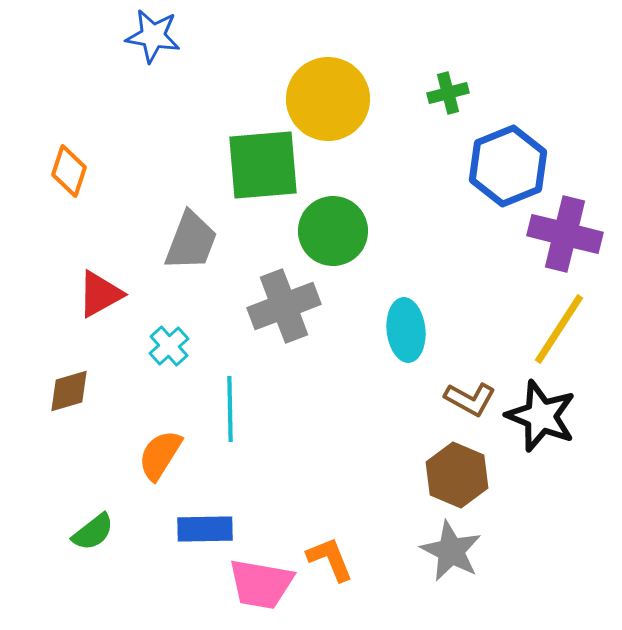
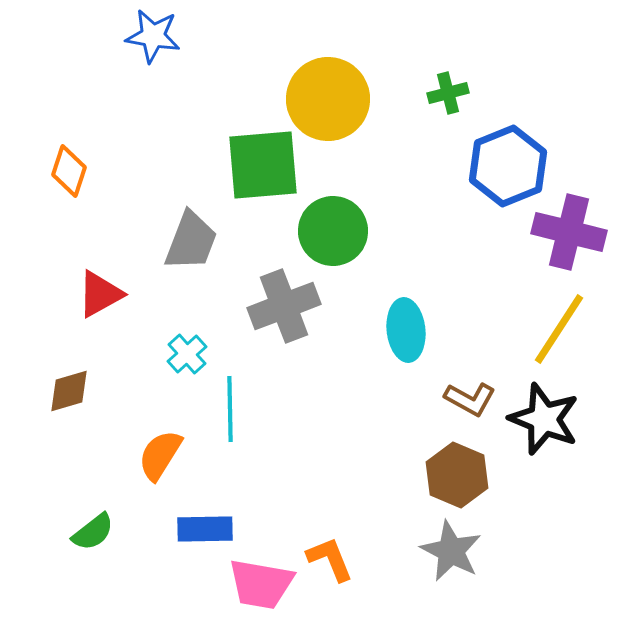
purple cross: moved 4 px right, 2 px up
cyan cross: moved 18 px right, 8 px down
black star: moved 3 px right, 3 px down
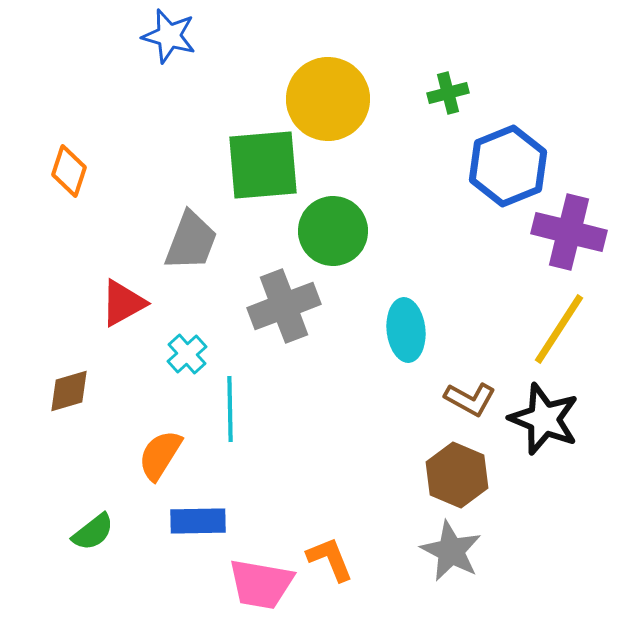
blue star: moved 16 px right; rotated 6 degrees clockwise
red triangle: moved 23 px right, 9 px down
blue rectangle: moved 7 px left, 8 px up
